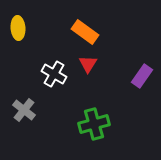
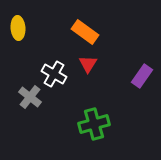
gray cross: moved 6 px right, 13 px up
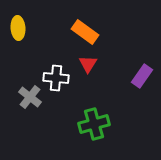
white cross: moved 2 px right, 4 px down; rotated 25 degrees counterclockwise
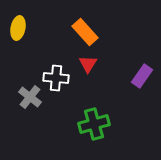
yellow ellipse: rotated 15 degrees clockwise
orange rectangle: rotated 12 degrees clockwise
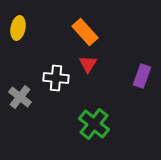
purple rectangle: rotated 15 degrees counterclockwise
gray cross: moved 10 px left
green cross: rotated 36 degrees counterclockwise
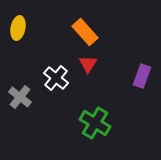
white cross: rotated 35 degrees clockwise
green cross: moved 1 px right, 1 px up; rotated 8 degrees counterclockwise
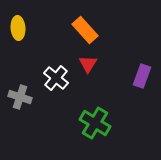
yellow ellipse: rotated 15 degrees counterclockwise
orange rectangle: moved 2 px up
gray cross: rotated 20 degrees counterclockwise
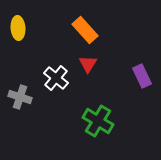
purple rectangle: rotated 45 degrees counterclockwise
green cross: moved 3 px right, 2 px up
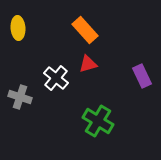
red triangle: rotated 42 degrees clockwise
